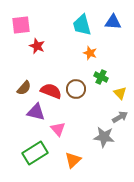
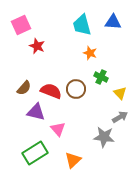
pink square: rotated 18 degrees counterclockwise
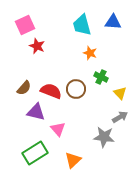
pink square: moved 4 px right
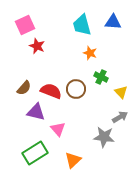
yellow triangle: moved 1 px right, 1 px up
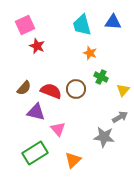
yellow triangle: moved 2 px right, 2 px up; rotated 24 degrees clockwise
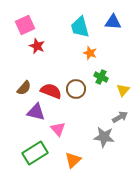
cyan trapezoid: moved 2 px left, 2 px down
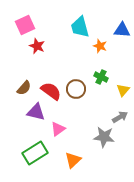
blue triangle: moved 9 px right, 8 px down
orange star: moved 10 px right, 7 px up
red semicircle: rotated 15 degrees clockwise
pink triangle: rotated 35 degrees clockwise
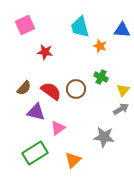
red star: moved 8 px right, 6 px down; rotated 14 degrees counterclockwise
gray arrow: moved 1 px right, 8 px up
pink triangle: moved 1 px up
